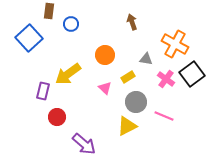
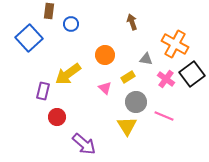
yellow triangle: rotated 35 degrees counterclockwise
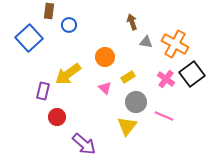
blue circle: moved 2 px left, 1 px down
orange circle: moved 2 px down
gray triangle: moved 17 px up
yellow triangle: rotated 10 degrees clockwise
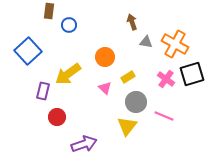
blue square: moved 1 px left, 13 px down
black square: rotated 20 degrees clockwise
purple arrow: rotated 60 degrees counterclockwise
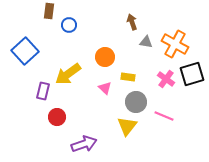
blue square: moved 3 px left
yellow rectangle: rotated 40 degrees clockwise
